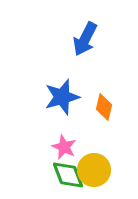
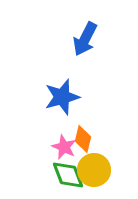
orange diamond: moved 21 px left, 32 px down
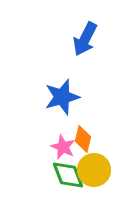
pink star: moved 1 px left
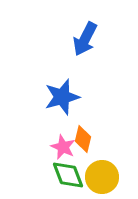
yellow circle: moved 8 px right, 7 px down
